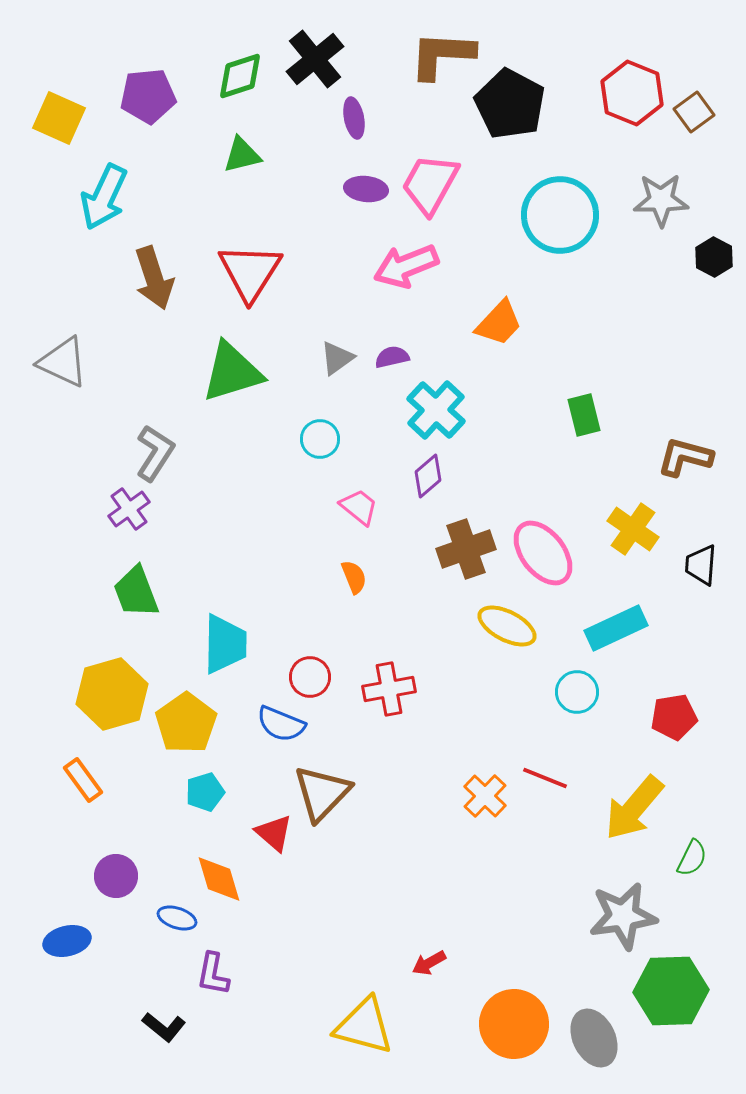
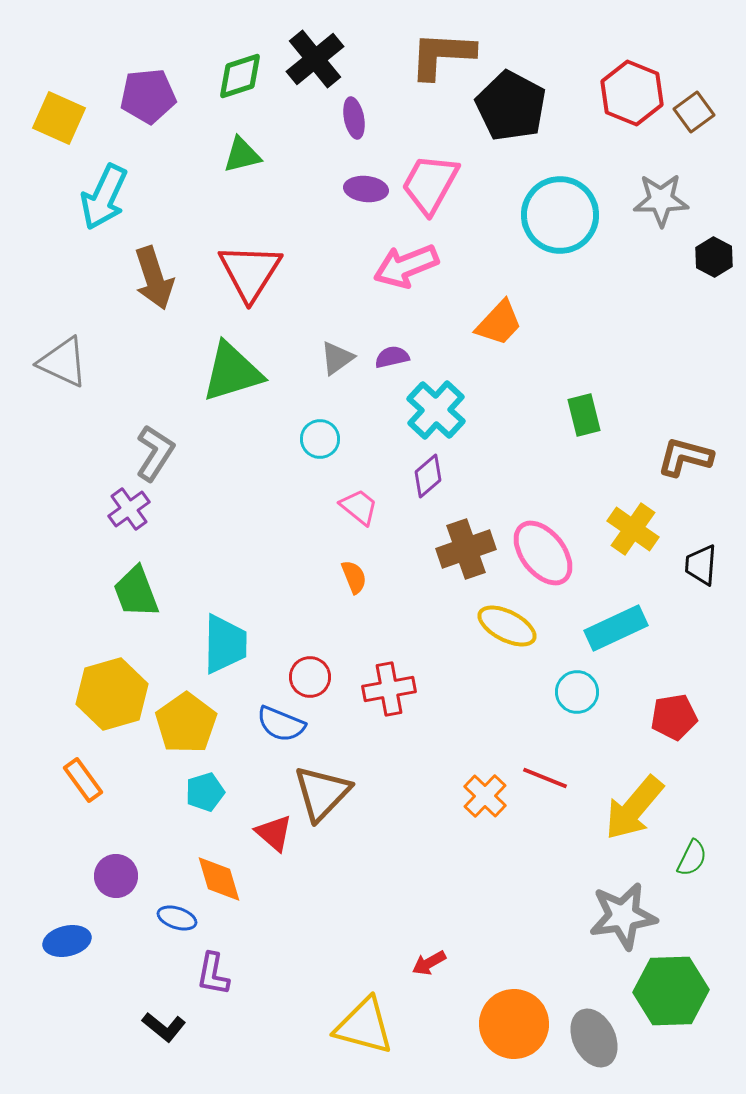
black pentagon at (510, 104): moved 1 px right, 2 px down
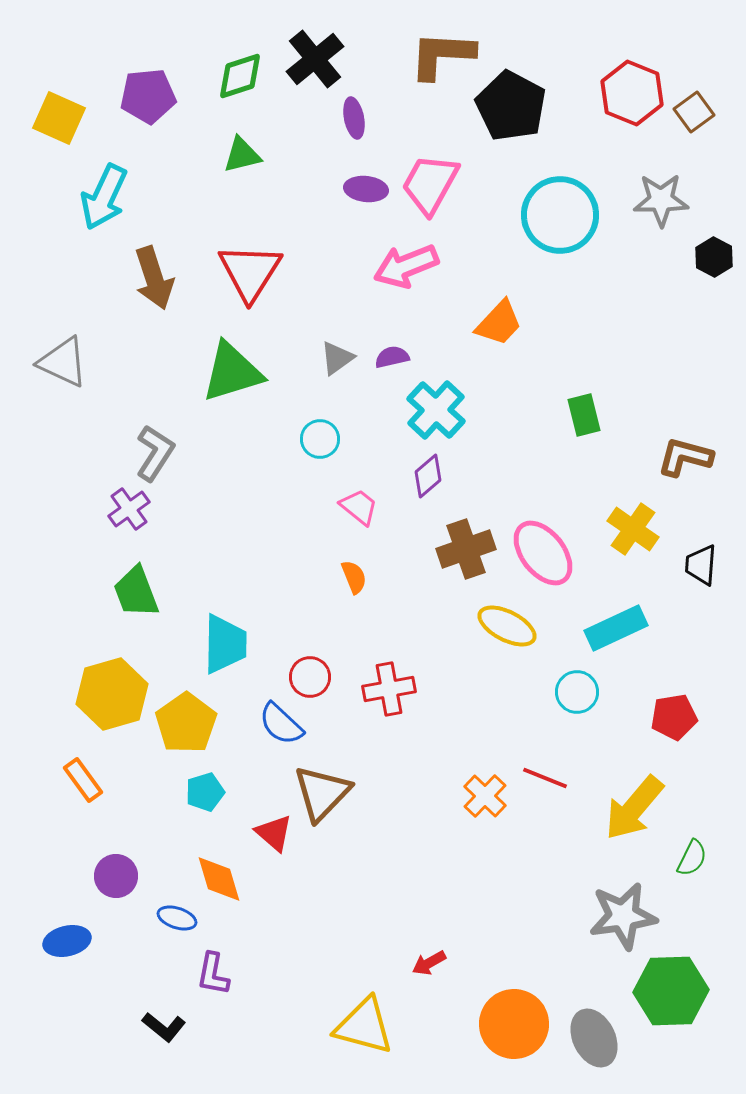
blue semicircle at (281, 724): rotated 21 degrees clockwise
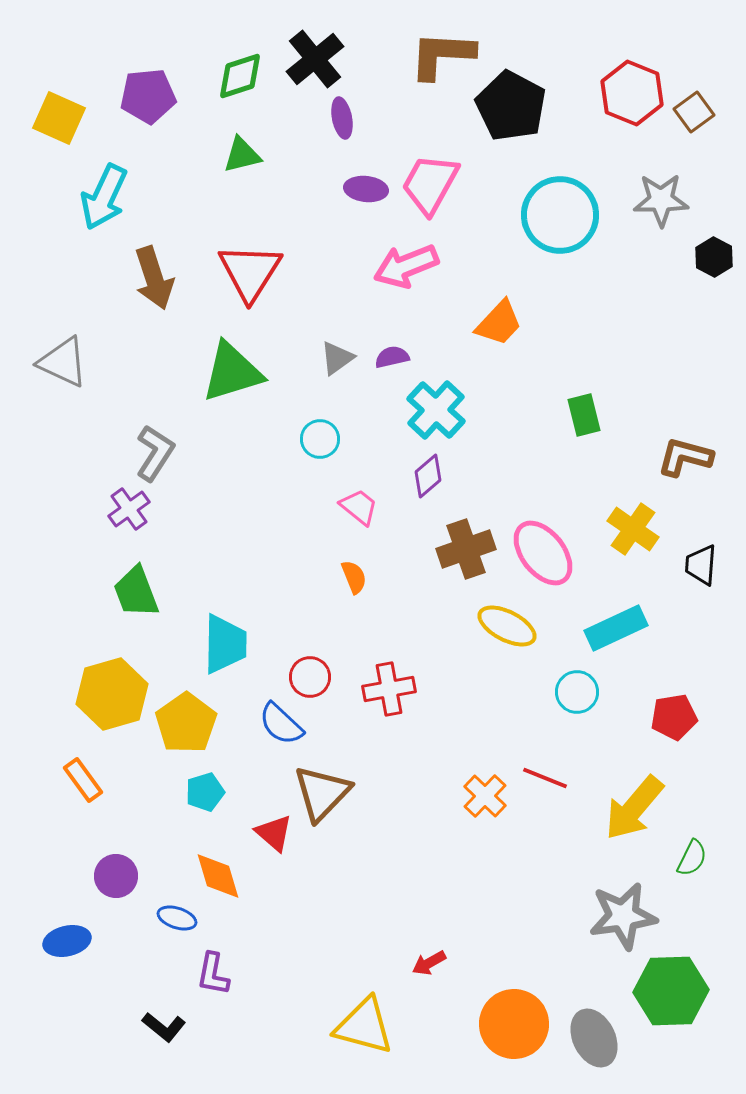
purple ellipse at (354, 118): moved 12 px left
orange diamond at (219, 879): moved 1 px left, 3 px up
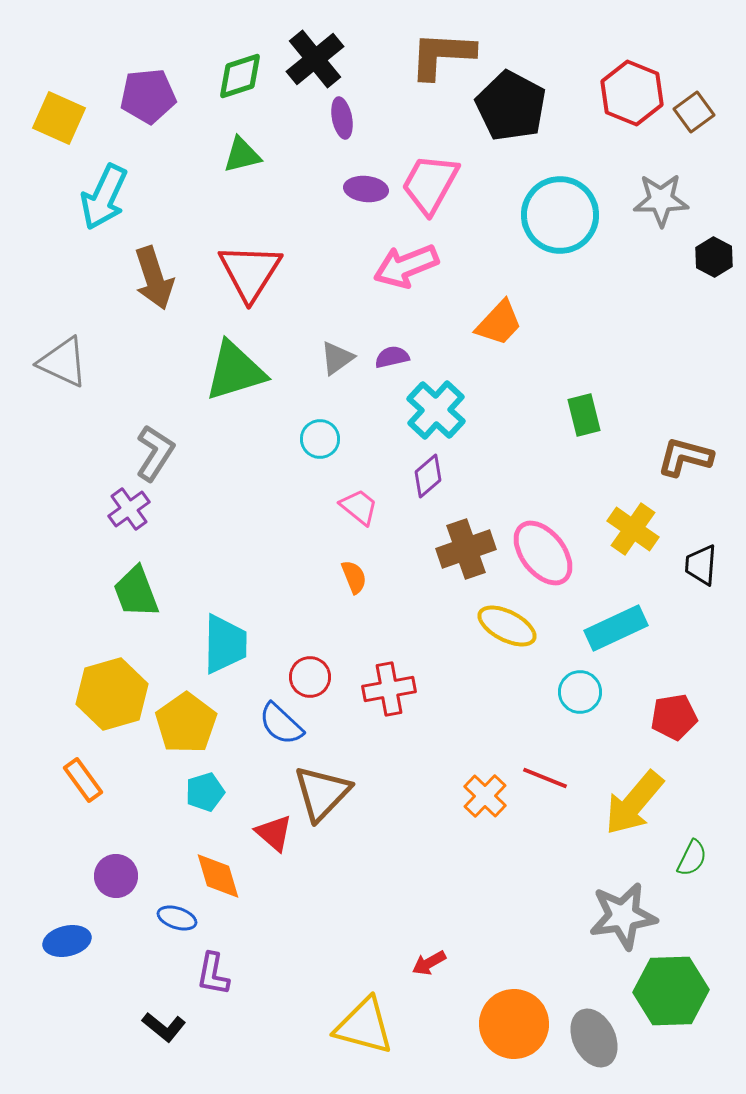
green triangle at (232, 372): moved 3 px right, 1 px up
cyan circle at (577, 692): moved 3 px right
yellow arrow at (634, 808): moved 5 px up
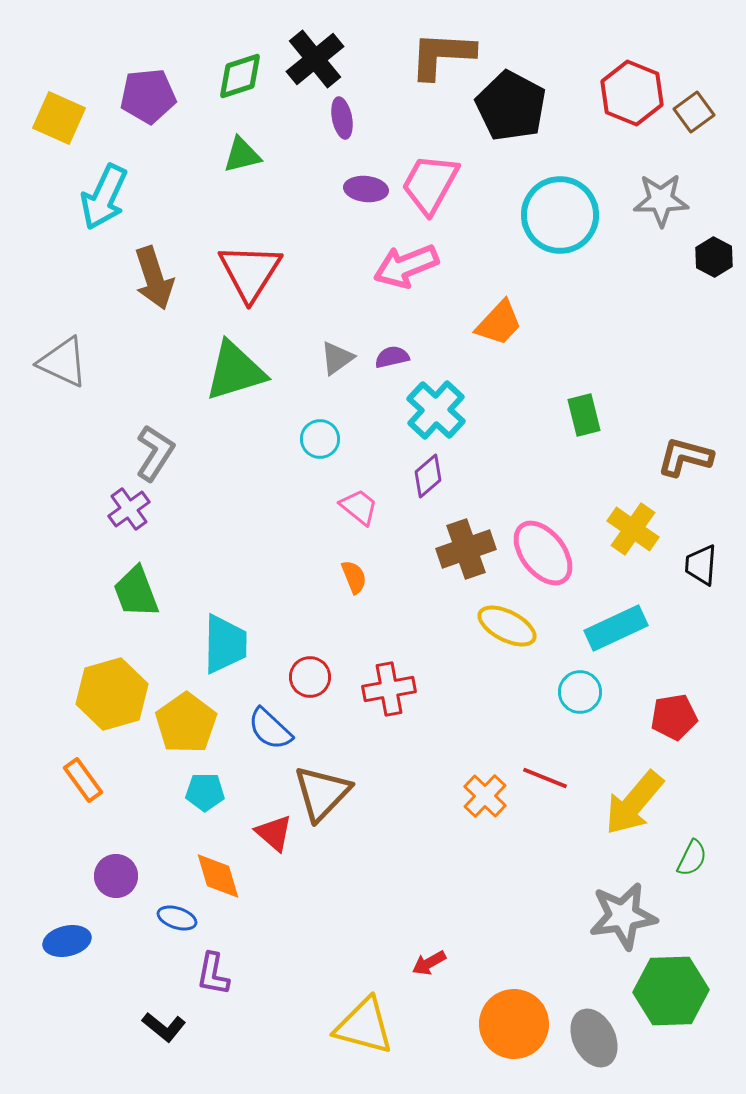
blue semicircle at (281, 724): moved 11 px left, 5 px down
cyan pentagon at (205, 792): rotated 18 degrees clockwise
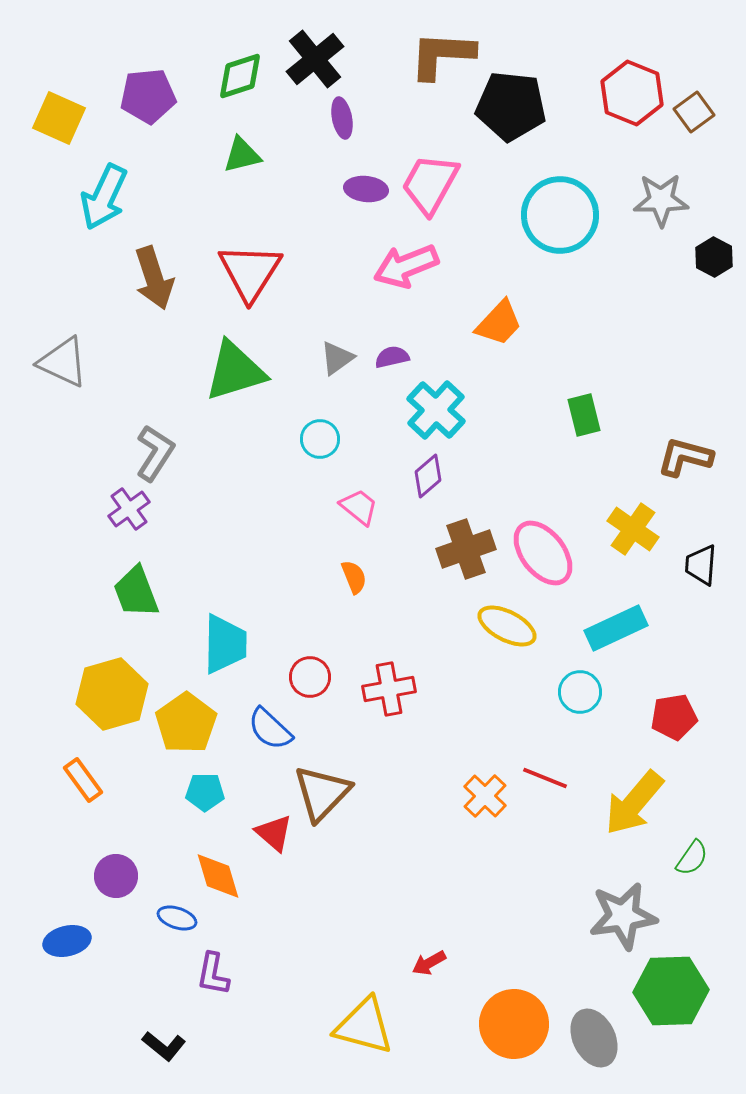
black pentagon at (511, 106): rotated 22 degrees counterclockwise
green semicircle at (692, 858): rotated 9 degrees clockwise
black L-shape at (164, 1027): moved 19 px down
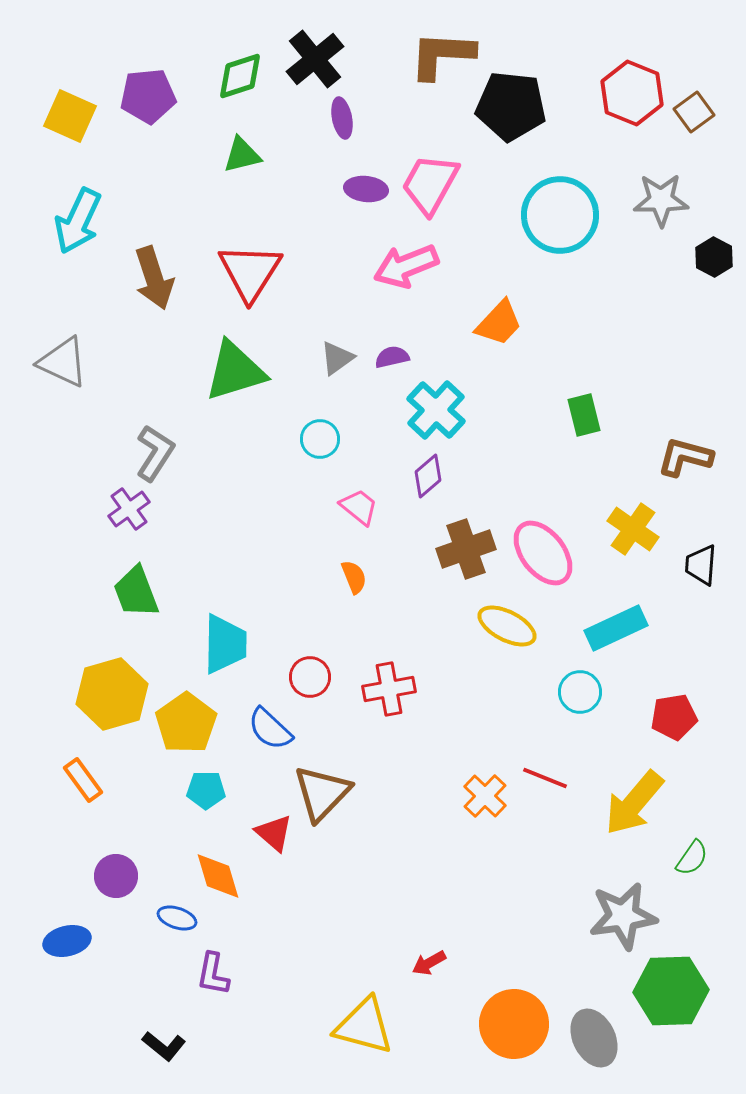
yellow square at (59, 118): moved 11 px right, 2 px up
cyan arrow at (104, 197): moved 26 px left, 24 px down
cyan pentagon at (205, 792): moved 1 px right, 2 px up
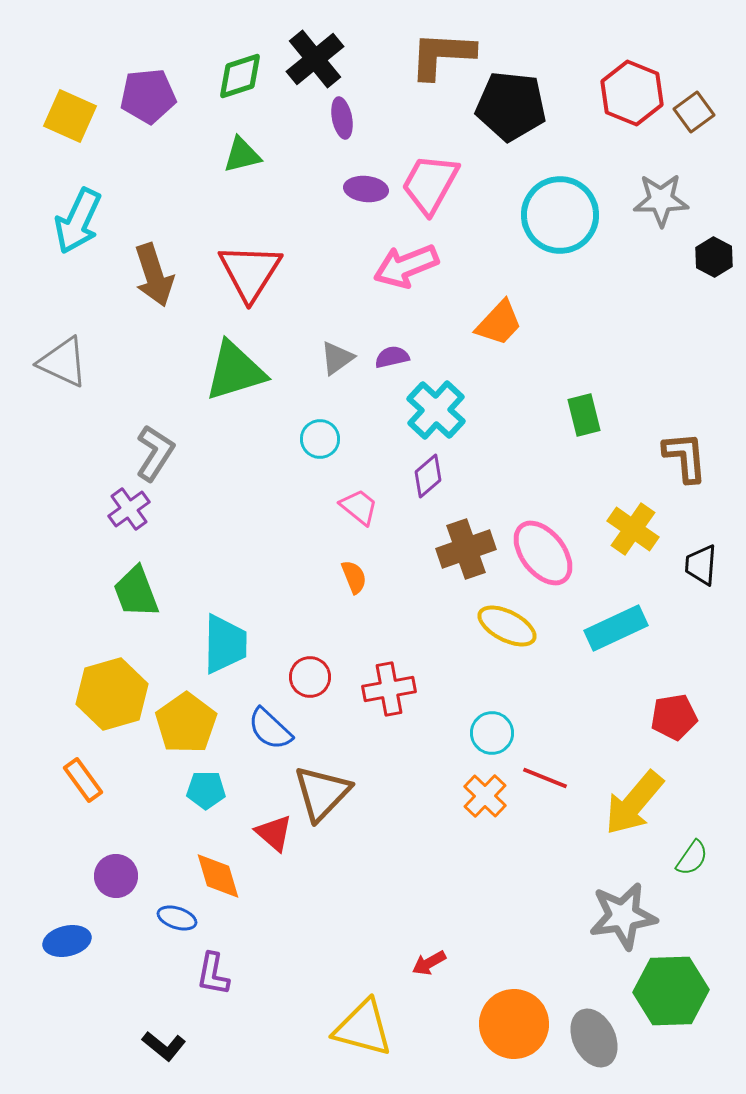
brown arrow at (154, 278): moved 3 px up
brown L-shape at (685, 457): rotated 70 degrees clockwise
cyan circle at (580, 692): moved 88 px left, 41 px down
yellow triangle at (364, 1026): moved 1 px left, 2 px down
